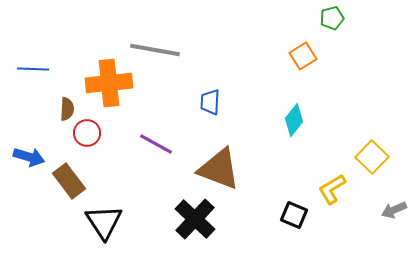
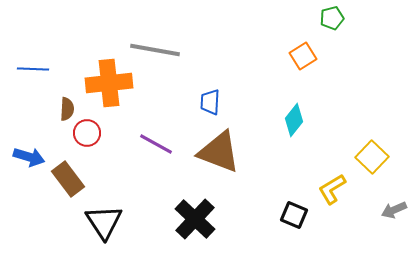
brown triangle: moved 17 px up
brown rectangle: moved 1 px left, 2 px up
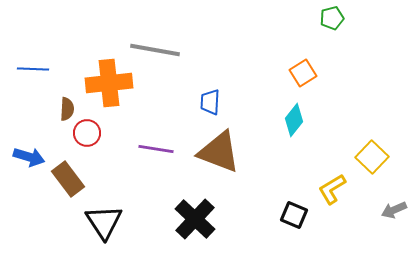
orange square: moved 17 px down
purple line: moved 5 px down; rotated 20 degrees counterclockwise
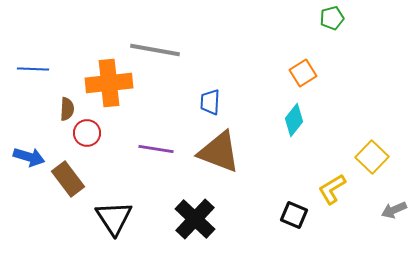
black triangle: moved 10 px right, 4 px up
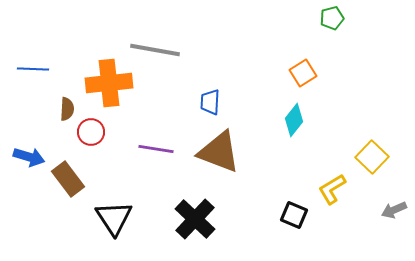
red circle: moved 4 px right, 1 px up
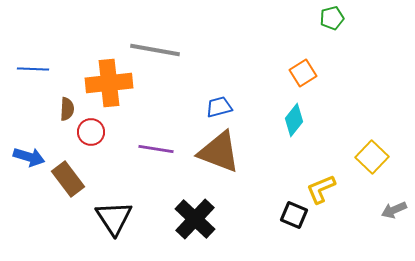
blue trapezoid: moved 9 px right, 5 px down; rotated 72 degrees clockwise
yellow L-shape: moved 11 px left; rotated 8 degrees clockwise
